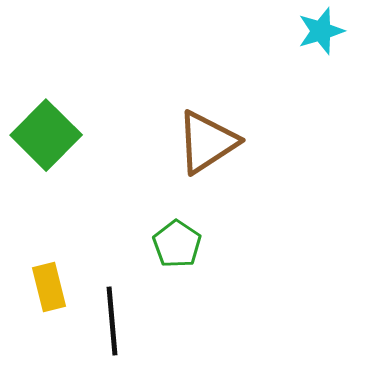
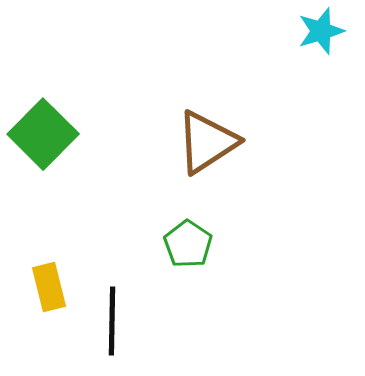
green square: moved 3 px left, 1 px up
green pentagon: moved 11 px right
black line: rotated 6 degrees clockwise
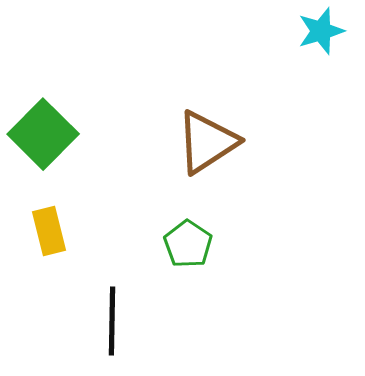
yellow rectangle: moved 56 px up
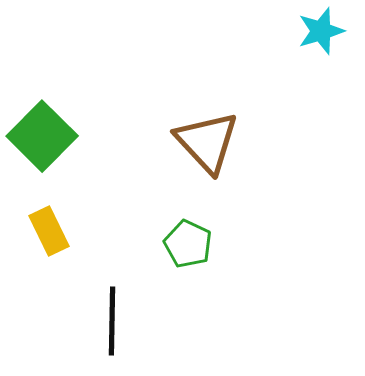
green square: moved 1 px left, 2 px down
brown triangle: rotated 40 degrees counterclockwise
yellow rectangle: rotated 12 degrees counterclockwise
green pentagon: rotated 9 degrees counterclockwise
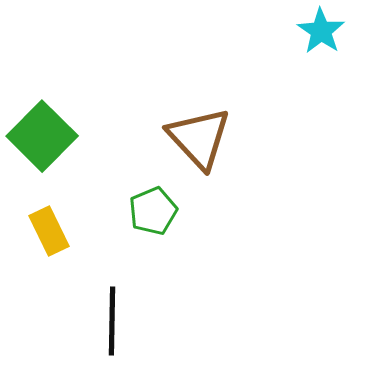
cyan star: rotated 21 degrees counterclockwise
brown triangle: moved 8 px left, 4 px up
green pentagon: moved 35 px left, 33 px up; rotated 24 degrees clockwise
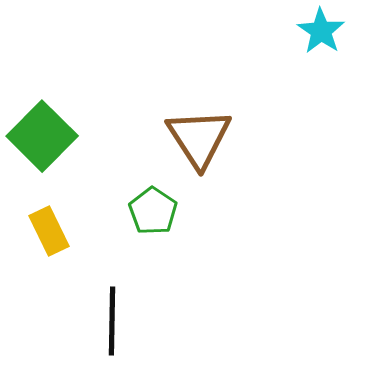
brown triangle: rotated 10 degrees clockwise
green pentagon: rotated 15 degrees counterclockwise
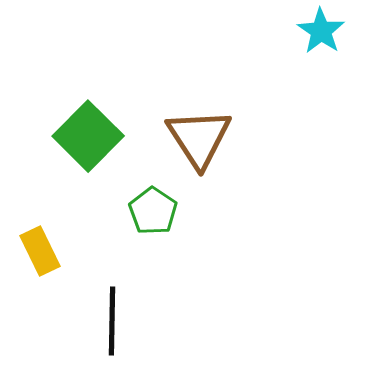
green square: moved 46 px right
yellow rectangle: moved 9 px left, 20 px down
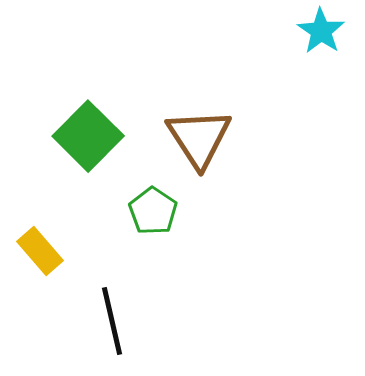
yellow rectangle: rotated 15 degrees counterclockwise
black line: rotated 14 degrees counterclockwise
